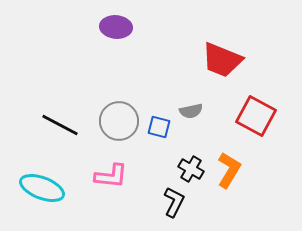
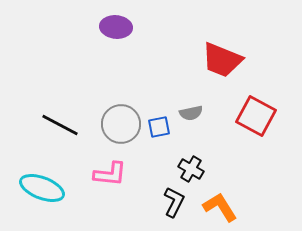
gray semicircle: moved 2 px down
gray circle: moved 2 px right, 3 px down
blue square: rotated 25 degrees counterclockwise
orange L-shape: moved 9 px left, 37 px down; rotated 63 degrees counterclockwise
pink L-shape: moved 1 px left, 2 px up
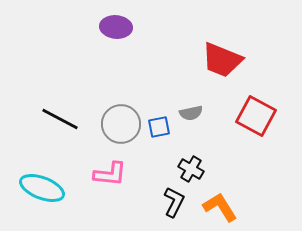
black line: moved 6 px up
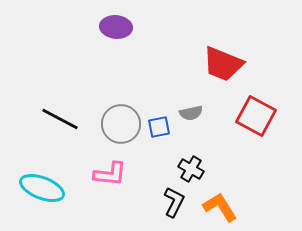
red trapezoid: moved 1 px right, 4 px down
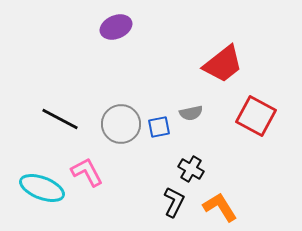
purple ellipse: rotated 28 degrees counterclockwise
red trapezoid: rotated 60 degrees counterclockwise
pink L-shape: moved 23 px left, 2 px up; rotated 124 degrees counterclockwise
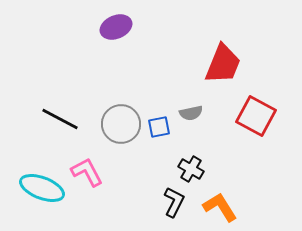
red trapezoid: rotated 30 degrees counterclockwise
